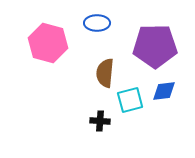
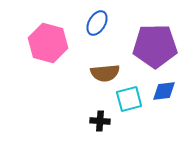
blue ellipse: rotated 60 degrees counterclockwise
brown semicircle: rotated 100 degrees counterclockwise
cyan square: moved 1 px left, 1 px up
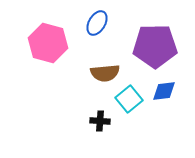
cyan square: rotated 24 degrees counterclockwise
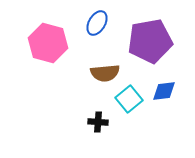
purple pentagon: moved 5 px left, 5 px up; rotated 9 degrees counterclockwise
black cross: moved 2 px left, 1 px down
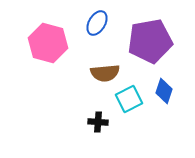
blue diamond: rotated 65 degrees counterclockwise
cyan square: rotated 12 degrees clockwise
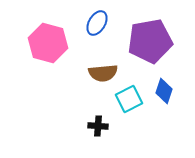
brown semicircle: moved 2 px left
black cross: moved 4 px down
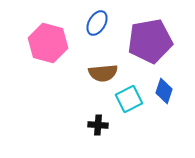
black cross: moved 1 px up
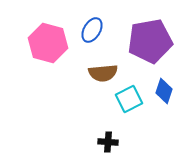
blue ellipse: moved 5 px left, 7 px down
black cross: moved 10 px right, 17 px down
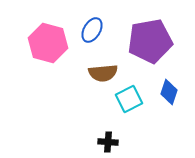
blue diamond: moved 5 px right, 1 px down
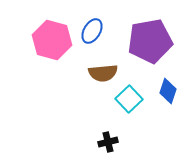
blue ellipse: moved 1 px down
pink hexagon: moved 4 px right, 3 px up
blue diamond: moved 1 px left, 1 px up
cyan square: rotated 16 degrees counterclockwise
black cross: rotated 18 degrees counterclockwise
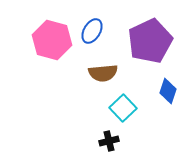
purple pentagon: rotated 15 degrees counterclockwise
cyan square: moved 6 px left, 9 px down
black cross: moved 1 px right, 1 px up
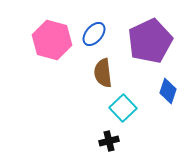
blue ellipse: moved 2 px right, 3 px down; rotated 10 degrees clockwise
brown semicircle: rotated 88 degrees clockwise
